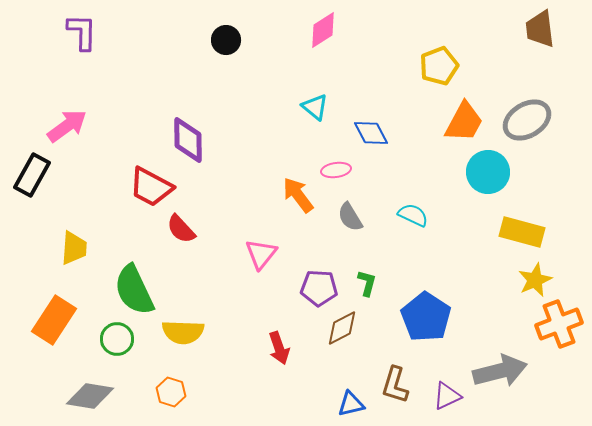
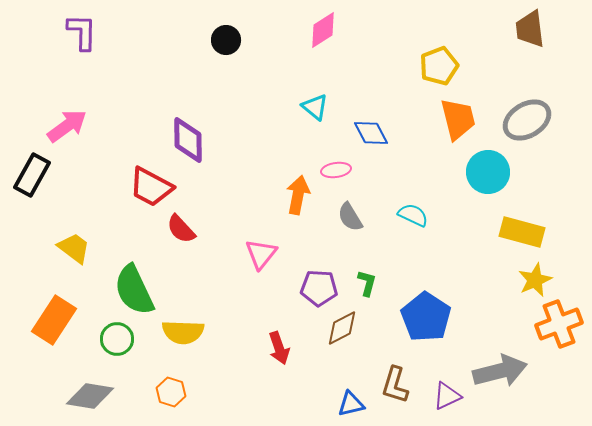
brown trapezoid: moved 10 px left
orange trapezoid: moved 6 px left, 3 px up; rotated 42 degrees counterclockwise
orange arrow: rotated 48 degrees clockwise
yellow trapezoid: rotated 57 degrees counterclockwise
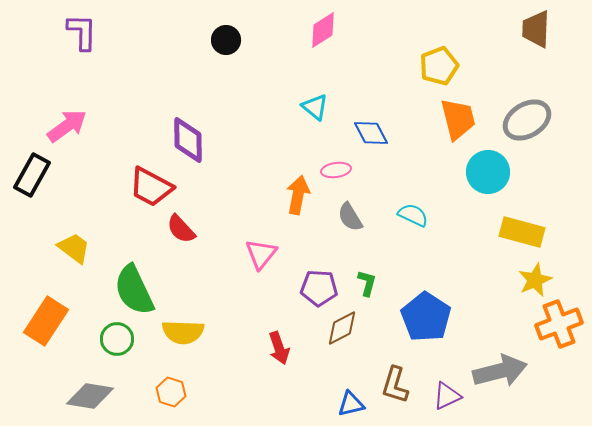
brown trapezoid: moved 6 px right; rotated 9 degrees clockwise
orange rectangle: moved 8 px left, 1 px down
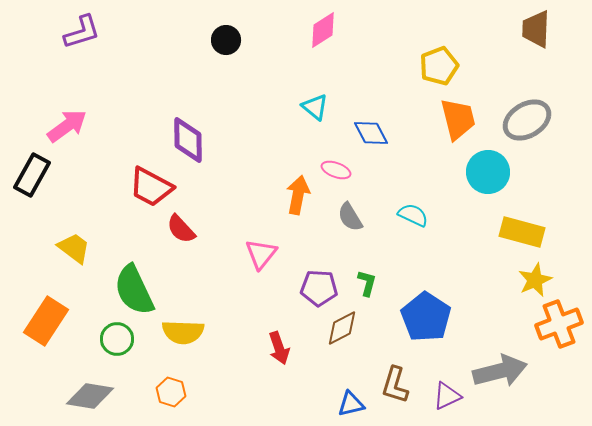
purple L-shape: rotated 72 degrees clockwise
pink ellipse: rotated 28 degrees clockwise
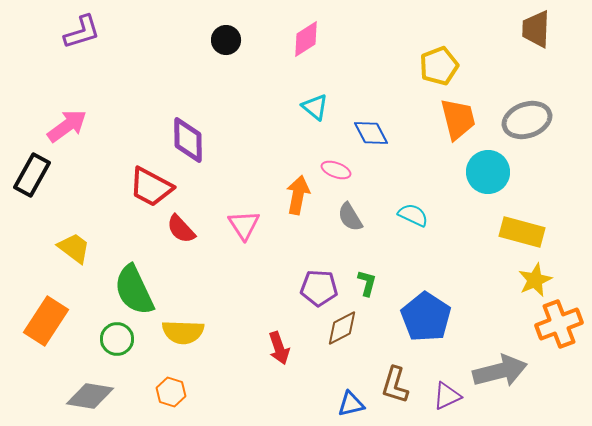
pink diamond: moved 17 px left, 9 px down
gray ellipse: rotated 12 degrees clockwise
pink triangle: moved 17 px left, 29 px up; rotated 12 degrees counterclockwise
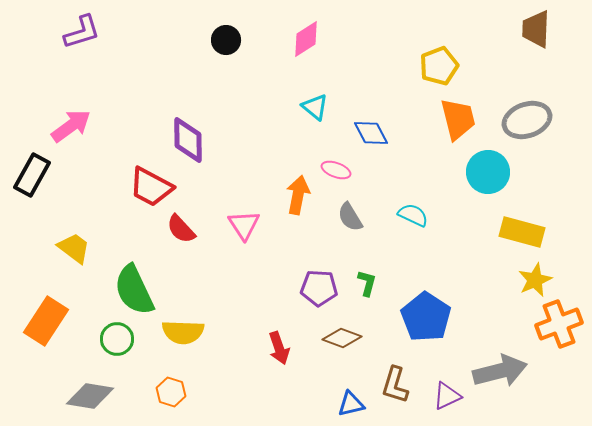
pink arrow: moved 4 px right
brown diamond: moved 10 px down; rotated 48 degrees clockwise
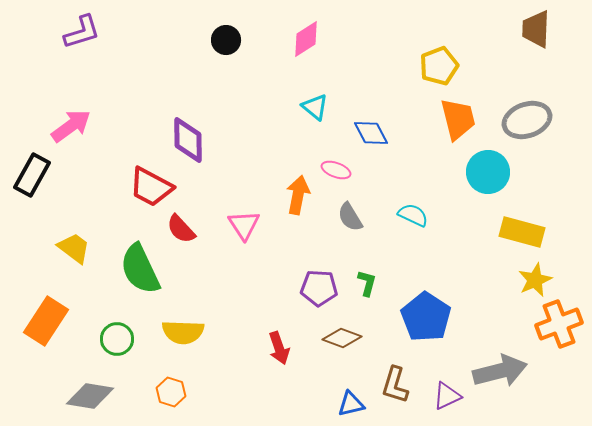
green semicircle: moved 6 px right, 21 px up
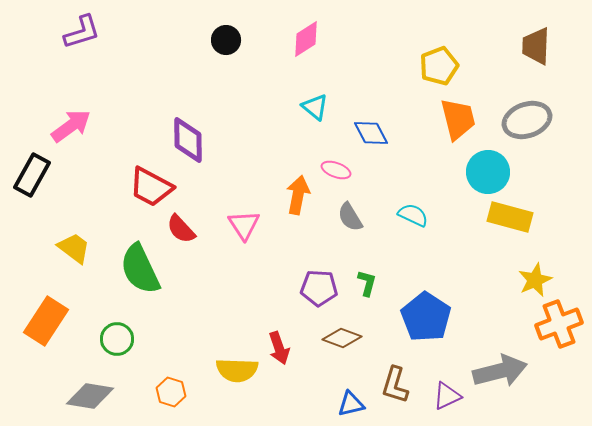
brown trapezoid: moved 17 px down
yellow rectangle: moved 12 px left, 15 px up
yellow semicircle: moved 54 px right, 38 px down
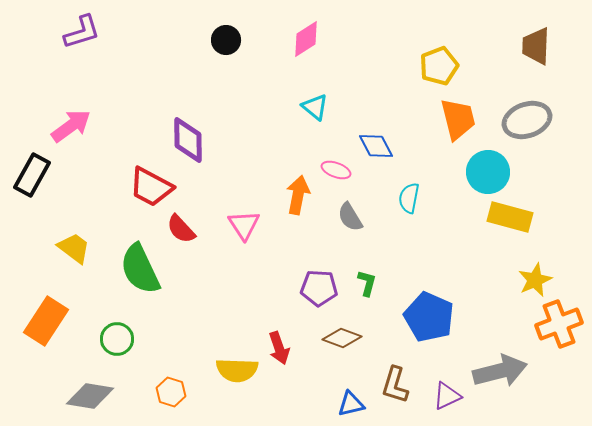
blue diamond: moved 5 px right, 13 px down
cyan semicircle: moved 4 px left, 17 px up; rotated 104 degrees counterclockwise
blue pentagon: moved 3 px right; rotated 9 degrees counterclockwise
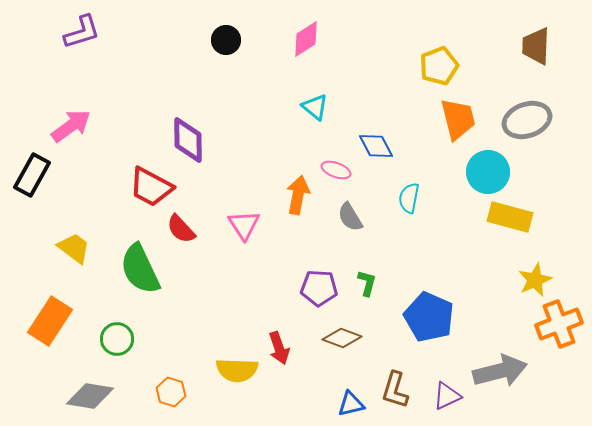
orange rectangle: moved 4 px right
brown L-shape: moved 5 px down
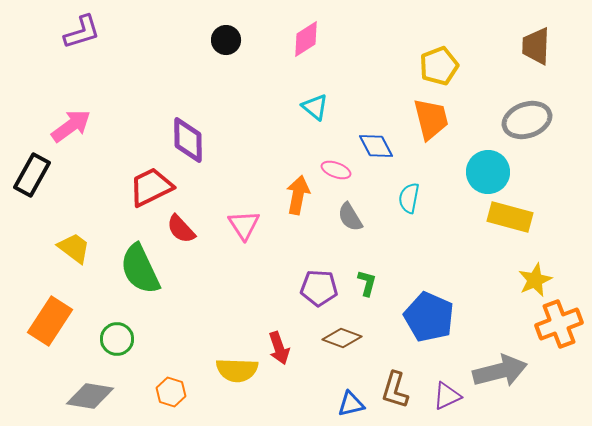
orange trapezoid: moved 27 px left
red trapezoid: rotated 126 degrees clockwise
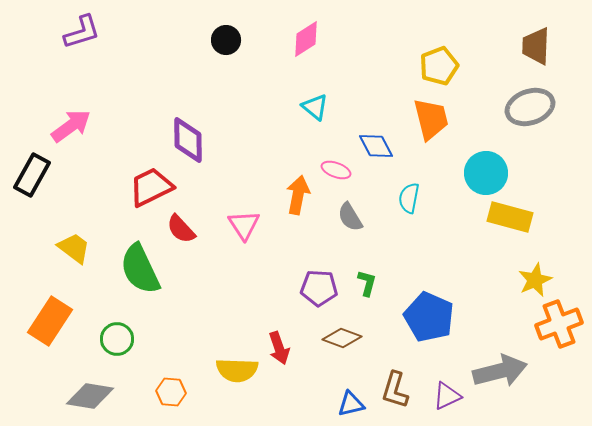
gray ellipse: moved 3 px right, 13 px up
cyan circle: moved 2 px left, 1 px down
orange hexagon: rotated 12 degrees counterclockwise
